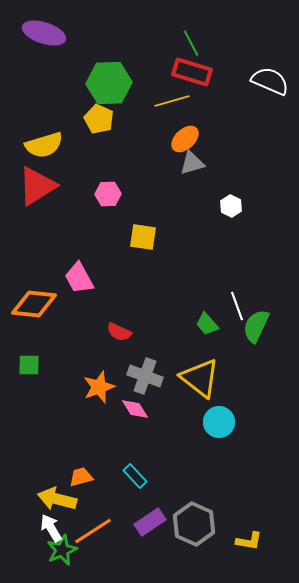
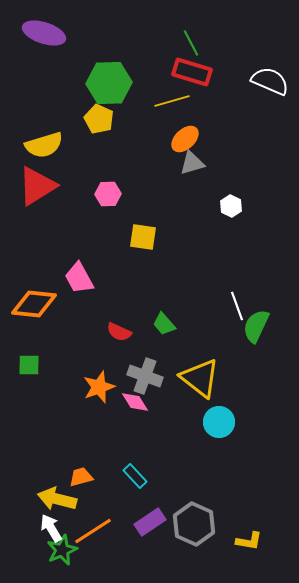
green trapezoid: moved 43 px left
pink diamond: moved 7 px up
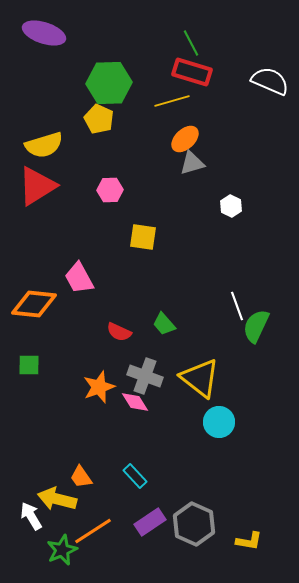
pink hexagon: moved 2 px right, 4 px up
orange trapezoid: rotated 110 degrees counterclockwise
white arrow: moved 20 px left, 12 px up
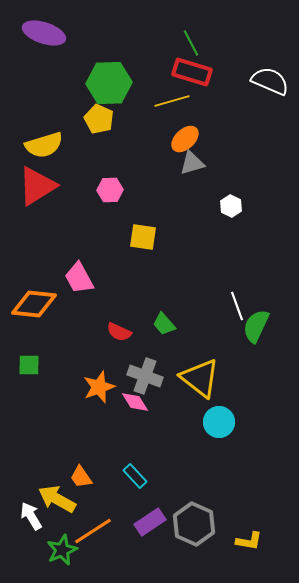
yellow arrow: rotated 15 degrees clockwise
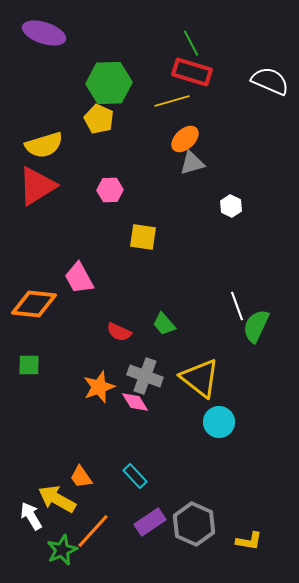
orange line: rotated 15 degrees counterclockwise
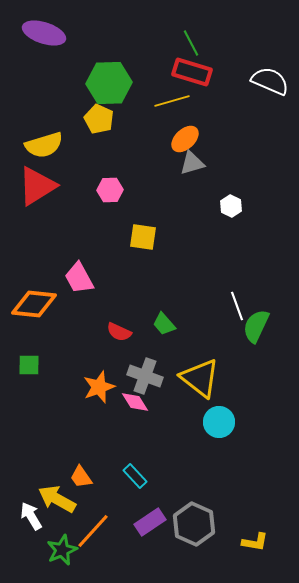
yellow L-shape: moved 6 px right, 1 px down
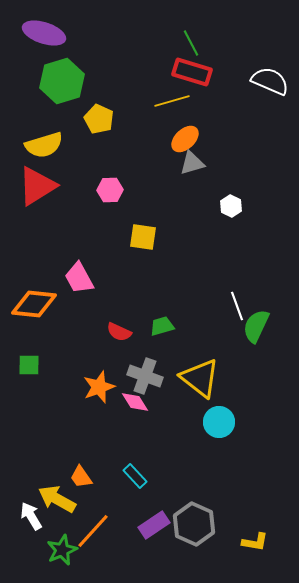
green hexagon: moved 47 px left, 2 px up; rotated 15 degrees counterclockwise
green trapezoid: moved 2 px left, 2 px down; rotated 115 degrees clockwise
purple rectangle: moved 4 px right, 3 px down
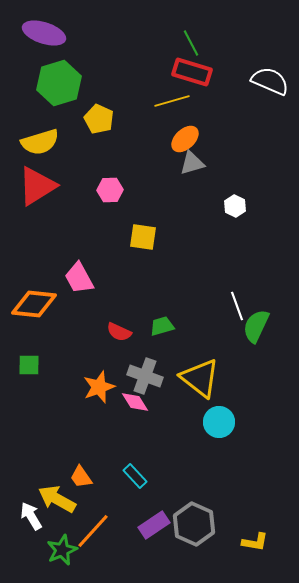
green hexagon: moved 3 px left, 2 px down
yellow semicircle: moved 4 px left, 3 px up
white hexagon: moved 4 px right
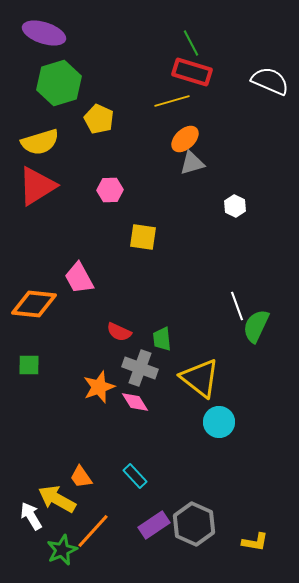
green trapezoid: moved 13 px down; rotated 80 degrees counterclockwise
gray cross: moved 5 px left, 8 px up
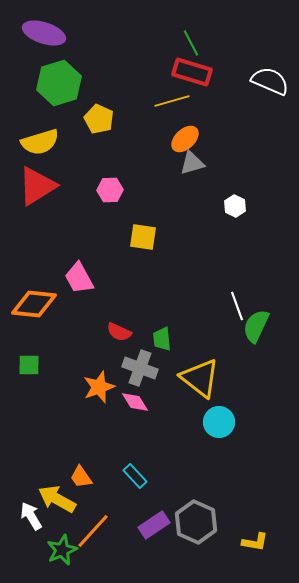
gray hexagon: moved 2 px right, 2 px up
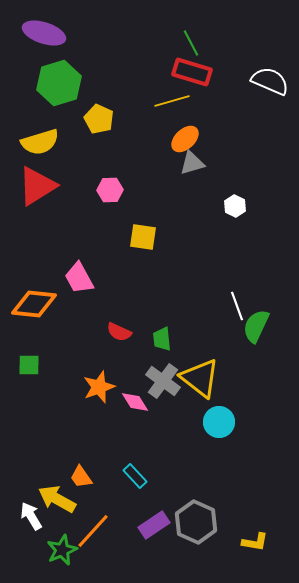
gray cross: moved 23 px right, 13 px down; rotated 16 degrees clockwise
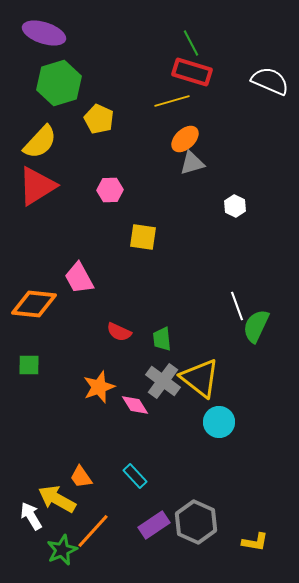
yellow semicircle: rotated 30 degrees counterclockwise
pink diamond: moved 3 px down
